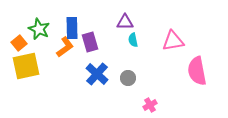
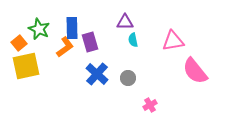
pink semicircle: moved 2 px left; rotated 28 degrees counterclockwise
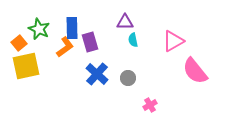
pink triangle: rotated 20 degrees counterclockwise
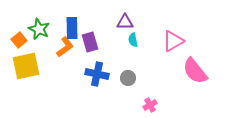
orange square: moved 3 px up
blue cross: rotated 30 degrees counterclockwise
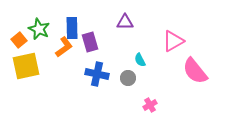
cyan semicircle: moved 7 px right, 20 px down; rotated 16 degrees counterclockwise
orange L-shape: moved 1 px left
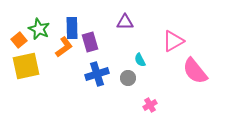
blue cross: rotated 30 degrees counterclockwise
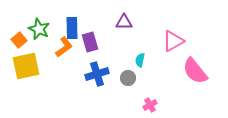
purple triangle: moved 1 px left
cyan semicircle: rotated 40 degrees clockwise
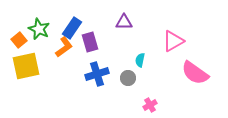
blue rectangle: rotated 35 degrees clockwise
pink semicircle: moved 2 px down; rotated 16 degrees counterclockwise
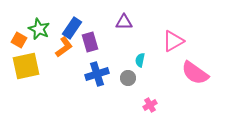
orange square: rotated 21 degrees counterclockwise
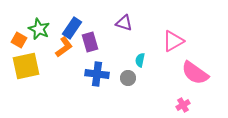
purple triangle: moved 1 px down; rotated 18 degrees clockwise
blue cross: rotated 25 degrees clockwise
pink cross: moved 33 px right
